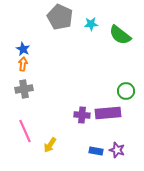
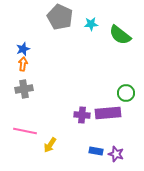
blue star: rotated 24 degrees clockwise
green circle: moved 2 px down
pink line: rotated 55 degrees counterclockwise
purple star: moved 1 px left, 4 px down
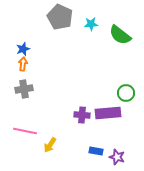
purple star: moved 1 px right, 3 px down
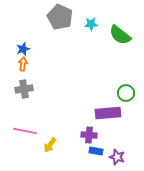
purple cross: moved 7 px right, 20 px down
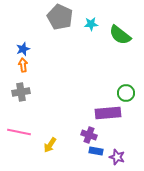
orange arrow: moved 1 px down; rotated 16 degrees counterclockwise
gray cross: moved 3 px left, 3 px down
pink line: moved 6 px left, 1 px down
purple cross: rotated 14 degrees clockwise
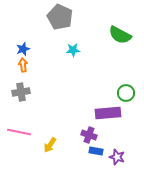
cyan star: moved 18 px left, 26 px down
green semicircle: rotated 10 degrees counterclockwise
